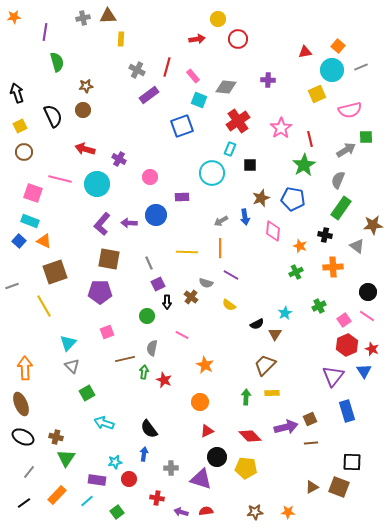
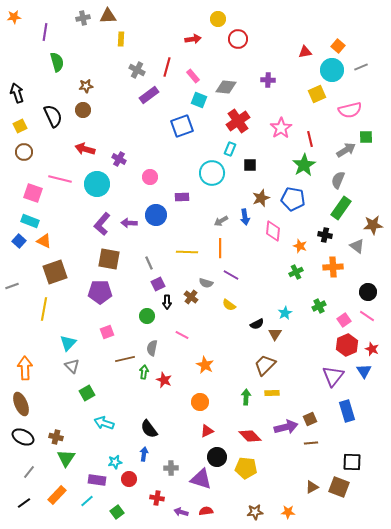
red arrow at (197, 39): moved 4 px left
yellow line at (44, 306): moved 3 px down; rotated 40 degrees clockwise
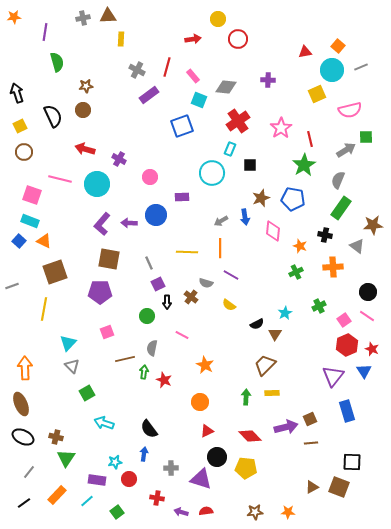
pink square at (33, 193): moved 1 px left, 2 px down
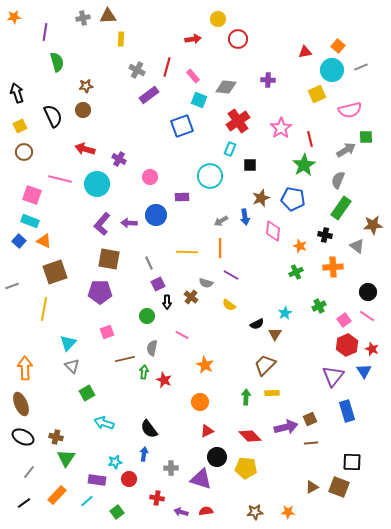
cyan circle at (212, 173): moved 2 px left, 3 px down
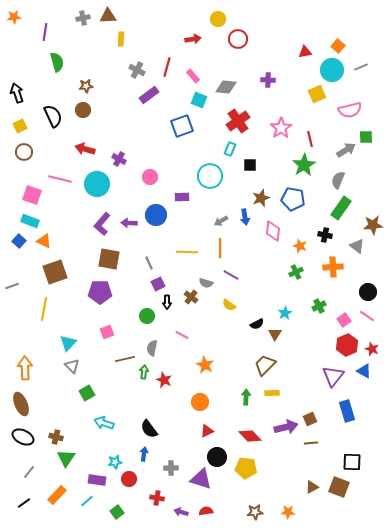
blue triangle at (364, 371): rotated 28 degrees counterclockwise
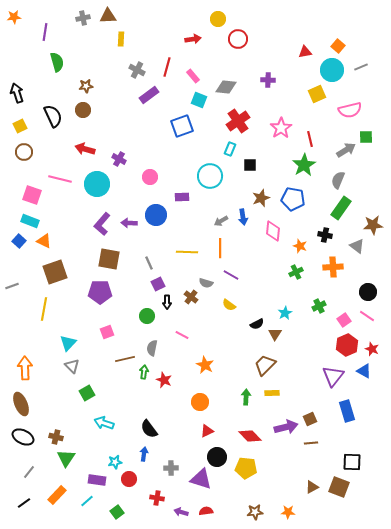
blue arrow at (245, 217): moved 2 px left
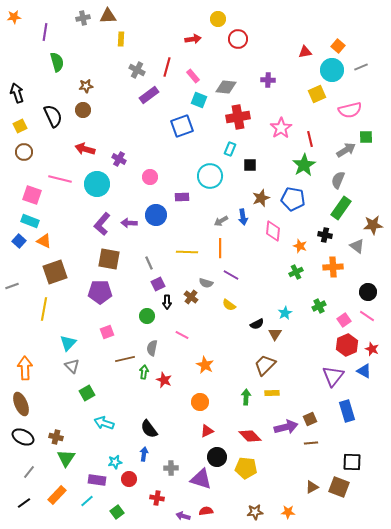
red cross at (238, 121): moved 4 px up; rotated 25 degrees clockwise
purple arrow at (181, 512): moved 2 px right, 4 px down
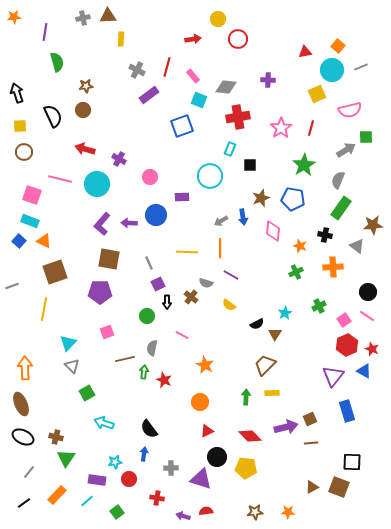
yellow square at (20, 126): rotated 24 degrees clockwise
red line at (310, 139): moved 1 px right, 11 px up; rotated 28 degrees clockwise
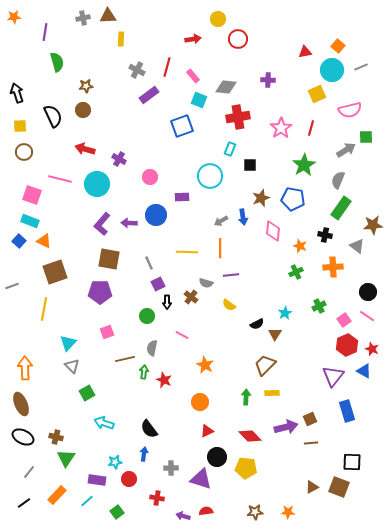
purple line at (231, 275): rotated 35 degrees counterclockwise
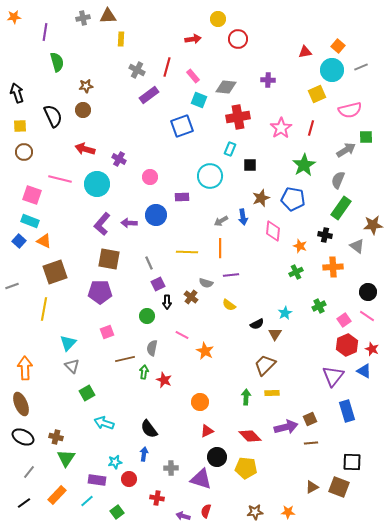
orange star at (205, 365): moved 14 px up
red semicircle at (206, 511): rotated 64 degrees counterclockwise
